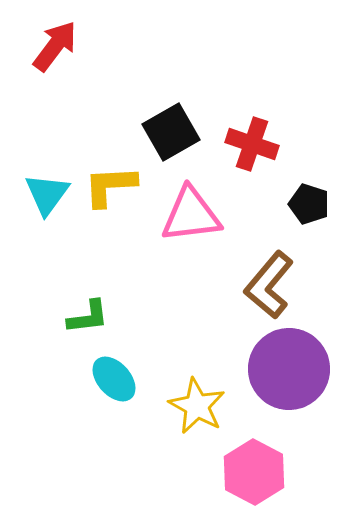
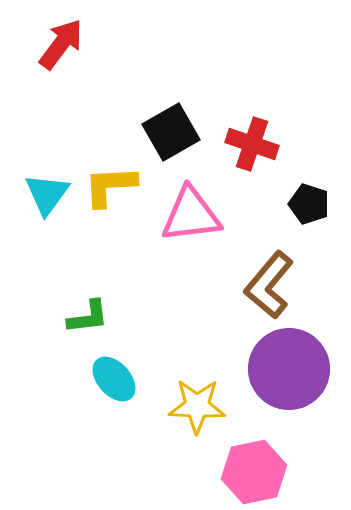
red arrow: moved 6 px right, 2 px up
yellow star: rotated 26 degrees counterclockwise
pink hexagon: rotated 20 degrees clockwise
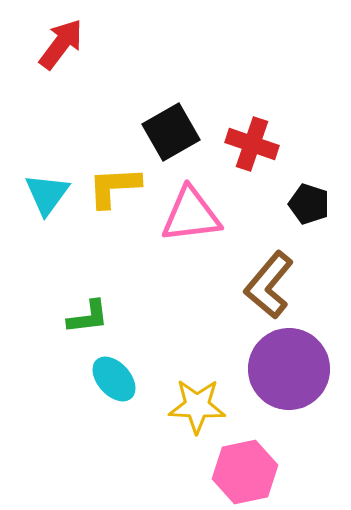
yellow L-shape: moved 4 px right, 1 px down
pink hexagon: moved 9 px left
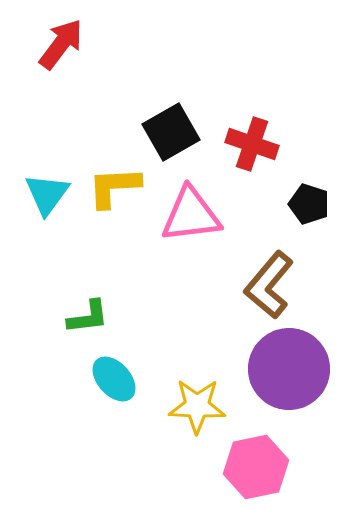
pink hexagon: moved 11 px right, 5 px up
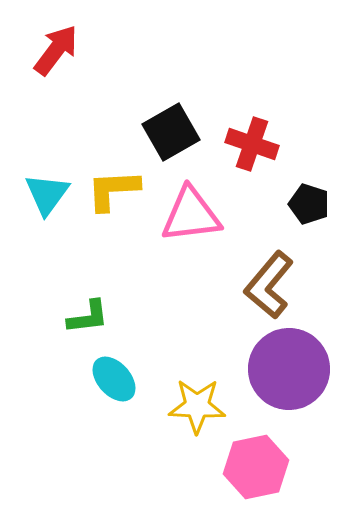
red arrow: moved 5 px left, 6 px down
yellow L-shape: moved 1 px left, 3 px down
